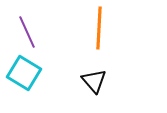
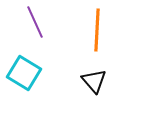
orange line: moved 2 px left, 2 px down
purple line: moved 8 px right, 10 px up
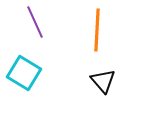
black triangle: moved 9 px right
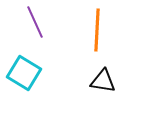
black triangle: rotated 40 degrees counterclockwise
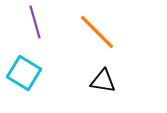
purple line: rotated 8 degrees clockwise
orange line: moved 2 px down; rotated 48 degrees counterclockwise
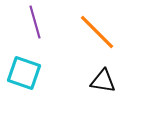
cyan square: rotated 12 degrees counterclockwise
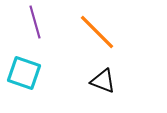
black triangle: rotated 12 degrees clockwise
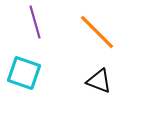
black triangle: moved 4 px left
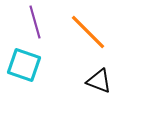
orange line: moved 9 px left
cyan square: moved 8 px up
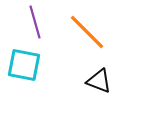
orange line: moved 1 px left
cyan square: rotated 8 degrees counterclockwise
